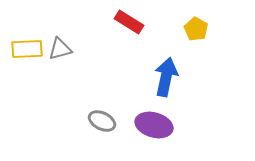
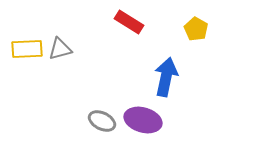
purple ellipse: moved 11 px left, 5 px up
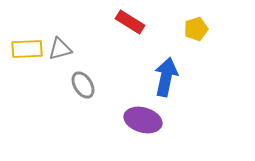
red rectangle: moved 1 px right
yellow pentagon: rotated 25 degrees clockwise
gray ellipse: moved 19 px left, 36 px up; rotated 32 degrees clockwise
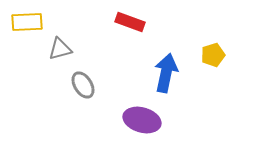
red rectangle: rotated 12 degrees counterclockwise
yellow pentagon: moved 17 px right, 26 px down
yellow rectangle: moved 27 px up
blue arrow: moved 4 px up
purple ellipse: moved 1 px left
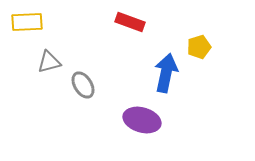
gray triangle: moved 11 px left, 13 px down
yellow pentagon: moved 14 px left, 8 px up
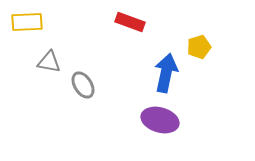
gray triangle: rotated 25 degrees clockwise
purple ellipse: moved 18 px right
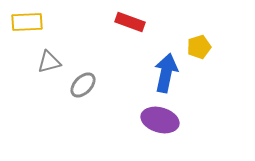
gray triangle: rotated 25 degrees counterclockwise
gray ellipse: rotated 76 degrees clockwise
